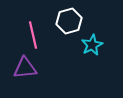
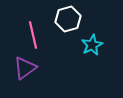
white hexagon: moved 1 px left, 2 px up
purple triangle: rotated 30 degrees counterclockwise
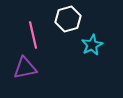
purple triangle: rotated 25 degrees clockwise
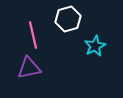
cyan star: moved 3 px right, 1 px down
purple triangle: moved 4 px right
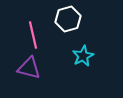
cyan star: moved 12 px left, 10 px down
purple triangle: rotated 25 degrees clockwise
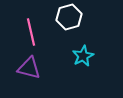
white hexagon: moved 1 px right, 2 px up
pink line: moved 2 px left, 3 px up
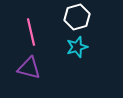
white hexagon: moved 8 px right
cyan star: moved 6 px left, 9 px up; rotated 10 degrees clockwise
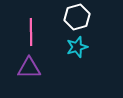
pink line: rotated 12 degrees clockwise
purple triangle: rotated 15 degrees counterclockwise
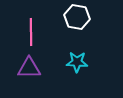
white hexagon: rotated 25 degrees clockwise
cyan star: moved 15 px down; rotated 20 degrees clockwise
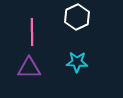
white hexagon: rotated 25 degrees clockwise
pink line: moved 1 px right
